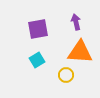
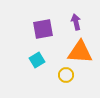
purple square: moved 5 px right
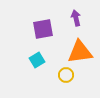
purple arrow: moved 4 px up
orange triangle: rotated 12 degrees counterclockwise
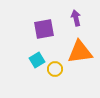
purple square: moved 1 px right
yellow circle: moved 11 px left, 6 px up
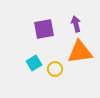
purple arrow: moved 6 px down
cyan square: moved 3 px left, 3 px down
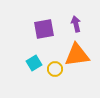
orange triangle: moved 3 px left, 3 px down
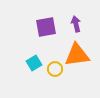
purple square: moved 2 px right, 2 px up
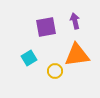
purple arrow: moved 1 px left, 3 px up
cyan square: moved 5 px left, 5 px up
yellow circle: moved 2 px down
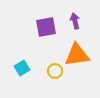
cyan square: moved 7 px left, 10 px down
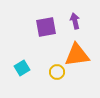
yellow circle: moved 2 px right, 1 px down
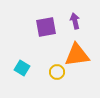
cyan square: rotated 28 degrees counterclockwise
